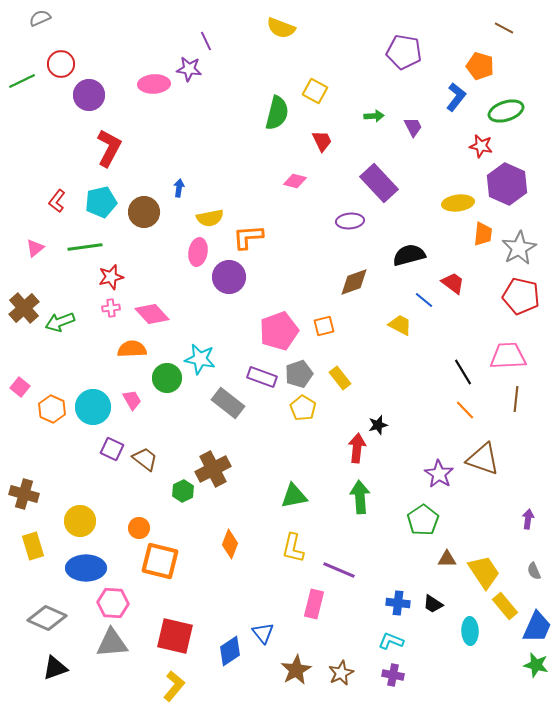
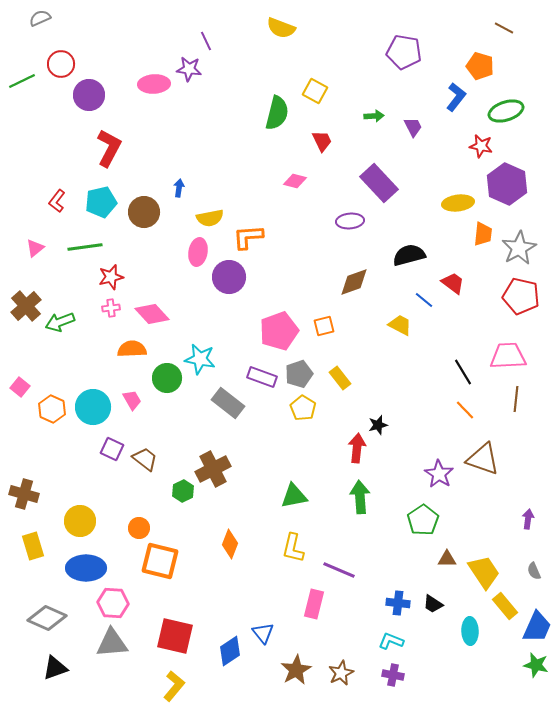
brown cross at (24, 308): moved 2 px right, 2 px up
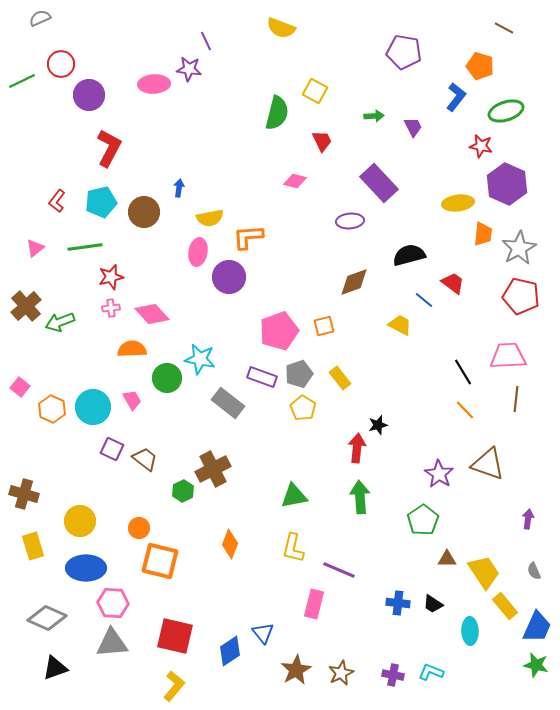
brown triangle at (483, 459): moved 5 px right, 5 px down
cyan L-shape at (391, 641): moved 40 px right, 31 px down
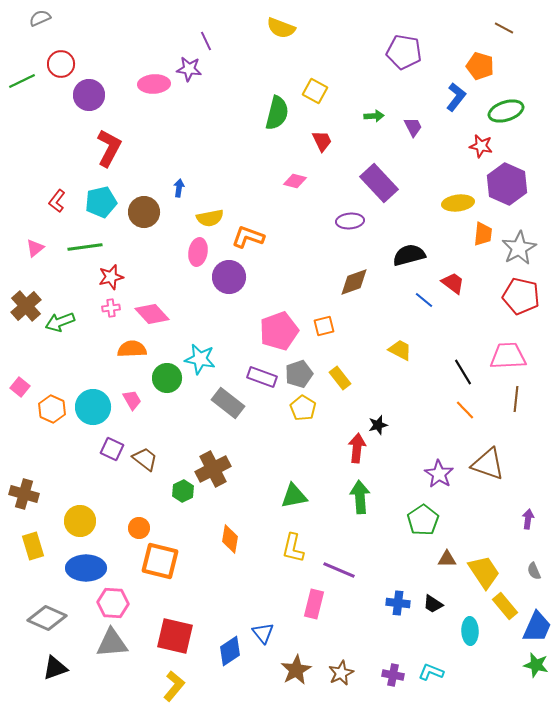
orange L-shape at (248, 237): rotated 24 degrees clockwise
yellow trapezoid at (400, 325): moved 25 px down
orange diamond at (230, 544): moved 5 px up; rotated 12 degrees counterclockwise
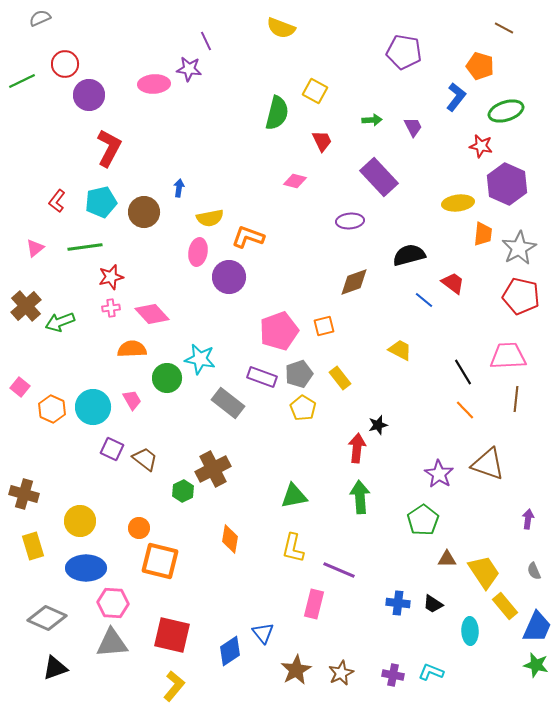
red circle at (61, 64): moved 4 px right
green arrow at (374, 116): moved 2 px left, 4 px down
purple rectangle at (379, 183): moved 6 px up
red square at (175, 636): moved 3 px left, 1 px up
